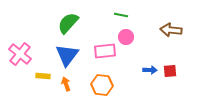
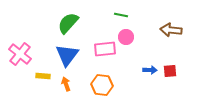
pink rectangle: moved 2 px up
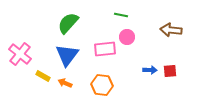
pink circle: moved 1 px right
yellow rectangle: rotated 24 degrees clockwise
orange arrow: moved 1 px left, 1 px up; rotated 48 degrees counterclockwise
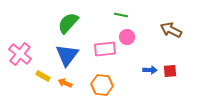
brown arrow: rotated 20 degrees clockwise
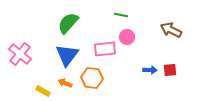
red square: moved 1 px up
yellow rectangle: moved 15 px down
orange hexagon: moved 10 px left, 7 px up
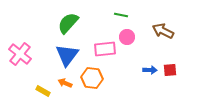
brown arrow: moved 8 px left, 1 px down
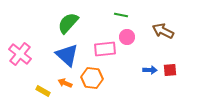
blue triangle: rotated 25 degrees counterclockwise
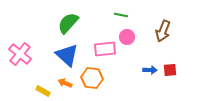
brown arrow: rotated 95 degrees counterclockwise
